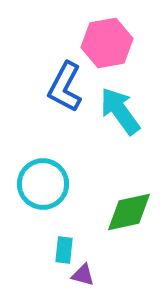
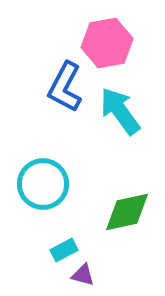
green diamond: moved 2 px left
cyan rectangle: rotated 56 degrees clockwise
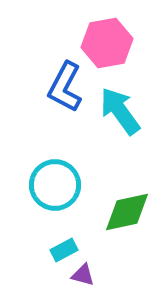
cyan circle: moved 12 px right, 1 px down
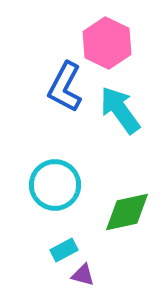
pink hexagon: rotated 24 degrees counterclockwise
cyan arrow: moved 1 px up
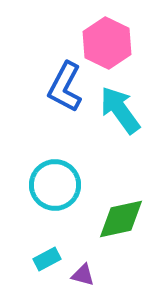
green diamond: moved 6 px left, 7 px down
cyan rectangle: moved 17 px left, 9 px down
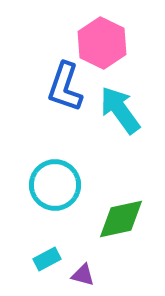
pink hexagon: moved 5 px left
blue L-shape: rotated 9 degrees counterclockwise
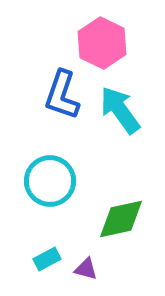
blue L-shape: moved 3 px left, 8 px down
cyan circle: moved 5 px left, 4 px up
purple triangle: moved 3 px right, 6 px up
